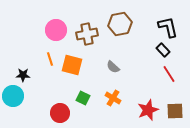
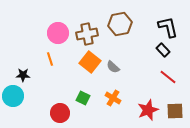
pink circle: moved 2 px right, 3 px down
orange square: moved 18 px right, 3 px up; rotated 25 degrees clockwise
red line: moved 1 px left, 3 px down; rotated 18 degrees counterclockwise
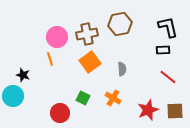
pink circle: moved 1 px left, 4 px down
black rectangle: rotated 48 degrees counterclockwise
orange square: rotated 15 degrees clockwise
gray semicircle: moved 9 px right, 2 px down; rotated 136 degrees counterclockwise
black star: rotated 16 degrees clockwise
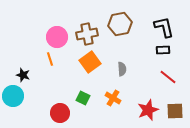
black L-shape: moved 4 px left
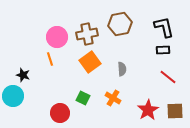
red star: rotated 10 degrees counterclockwise
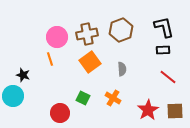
brown hexagon: moved 1 px right, 6 px down; rotated 10 degrees counterclockwise
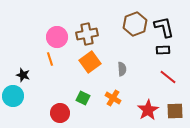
brown hexagon: moved 14 px right, 6 px up
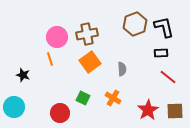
black rectangle: moved 2 px left, 3 px down
cyan circle: moved 1 px right, 11 px down
